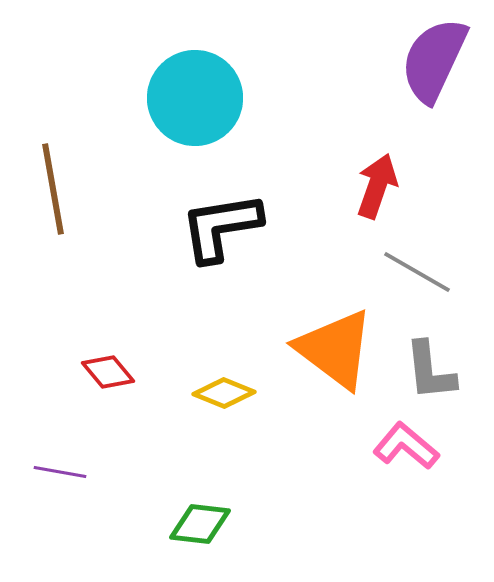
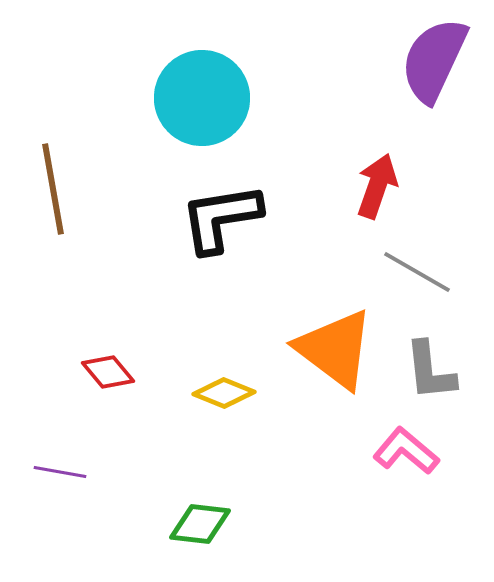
cyan circle: moved 7 px right
black L-shape: moved 9 px up
pink L-shape: moved 5 px down
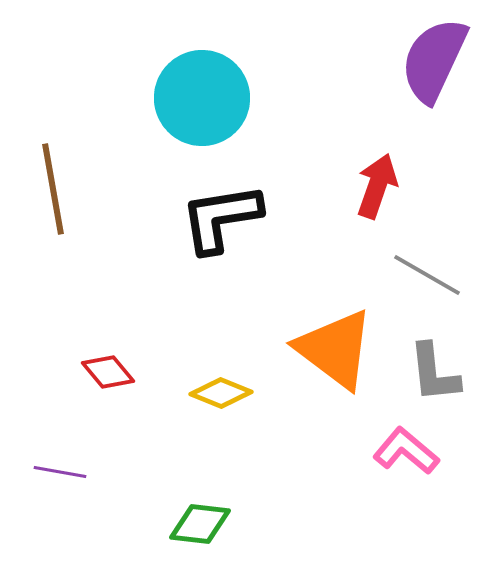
gray line: moved 10 px right, 3 px down
gray L-shape: moved 4 px right, 2 px down
yellow diamond: moved 3 px left
